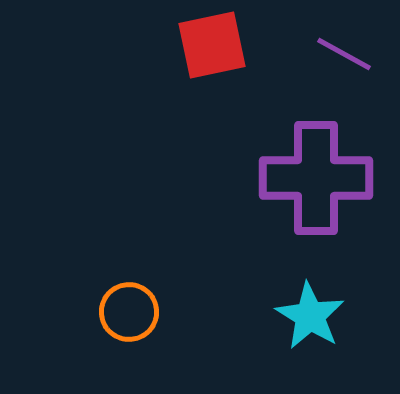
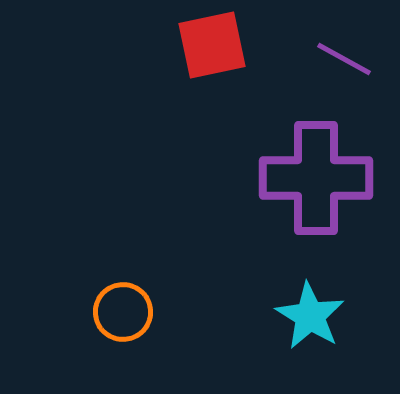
purple line: moved 5 px down
orange circle: moved 6 px left
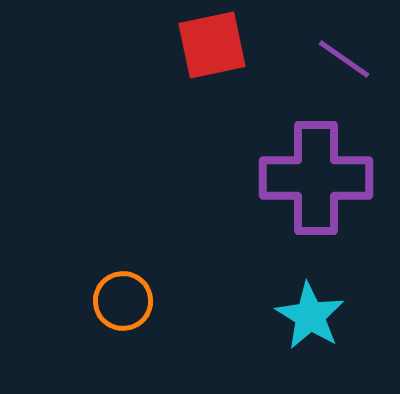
purple line: rotated 6 degrees clockwise
orange circle: moved 11 px up
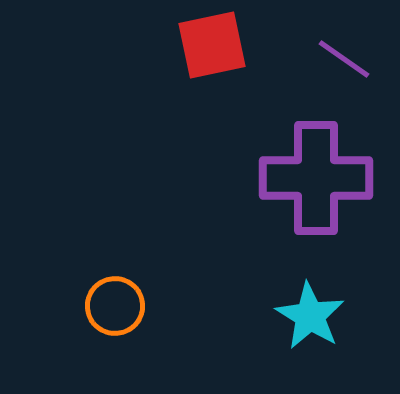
orange circle: moved 8 px left, 5 px down
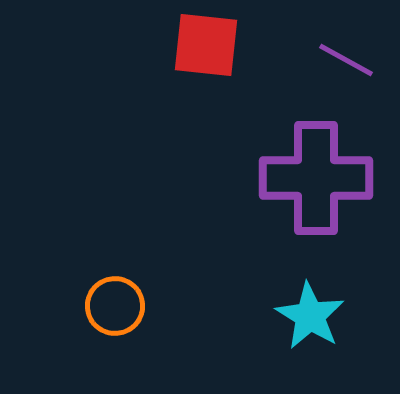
red square: moved 6 px left; rotated 18 degrees clockwise
purple line: moved 2 px right, 1 px down; rotated 6 degrees counterclockwise
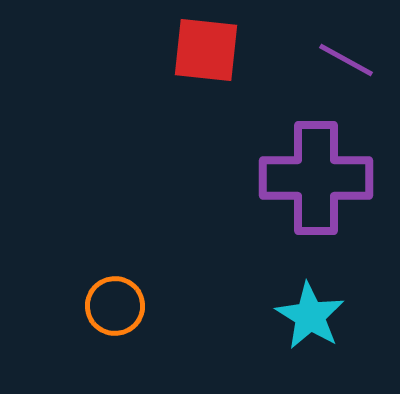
red square: moved 5 px down
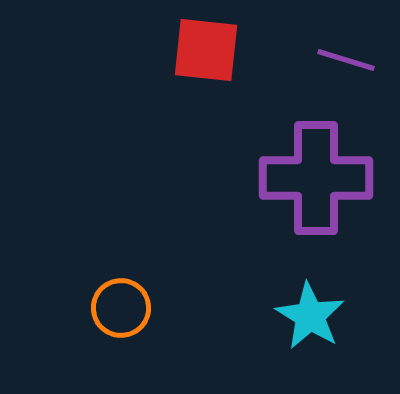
purple line: rotated 12 degrees counterclockwise
orange circle: moved 6 px right, 2 px down
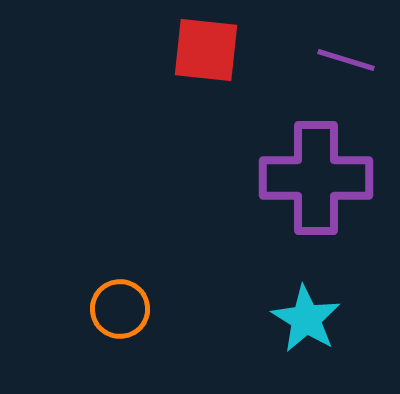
orange circle: moved 1 px left, 1 px down
cyan star: moved 4 px left, 3 px down
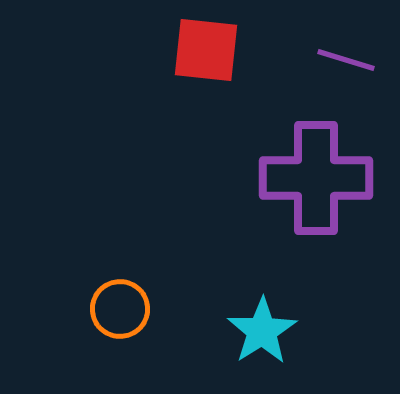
cyan star: moved 44 px left, 12 px down; rotated 8 degrees clockwise
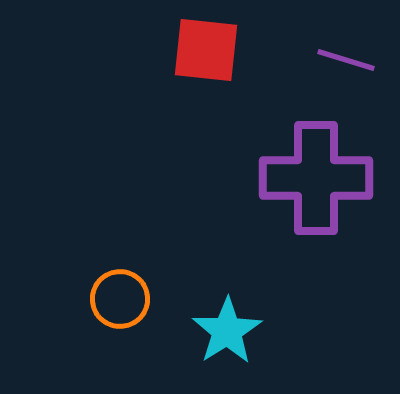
orange circle: moved 10 px up
cyan star: moved 35 px left
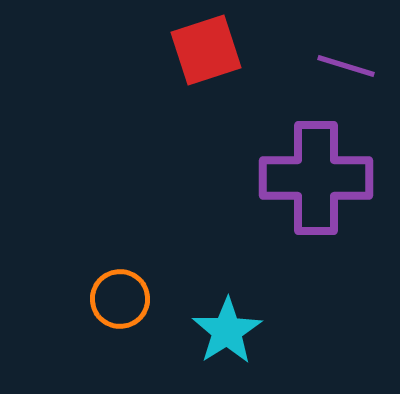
red square: rotated 24 degrees counterclockwise
purple line: moved 6 px down
